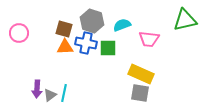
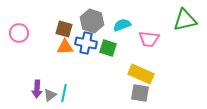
green square: rotated 18 degrees clockwise
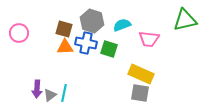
green square: moved 1 px right, 1 px down
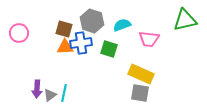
blue cross: moved 5 px left; rotated 20 degrees counterclockwise
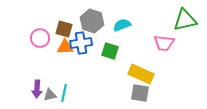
pink circle: moved 21 px right, 5 px down
pink trapezoid: moved 15 px right, 4 px down
green square: moved 1 px right, 2 px down
gray triangle: rotated 24 degrees clockwise
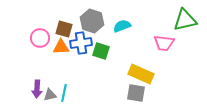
cyan semicircle: moved 1 px down
orange triangle: moved 4 px left
green square: moved 9 px left
gray square: moved 4 px left
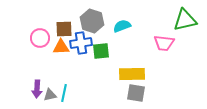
brown square: rotated 18 degrees counterclockwise
green square: rotated 24 degrees counterclockwise
yellow rectangle: moved 9 px left; rotated 25 degrees counterclockwise
